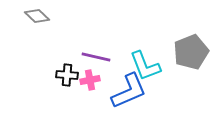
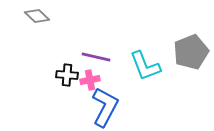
blue L-shape: moved 24 px left, 16 px down; rotated 39 degrees counterclockwise
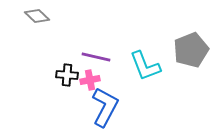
gray pentagon: moved 2 px up
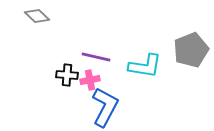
cyan L-shape: rotated 60 degrees counterclockwise
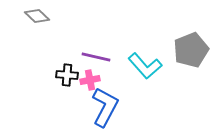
cyan L-shape: rotated 40 degrees clockwise
